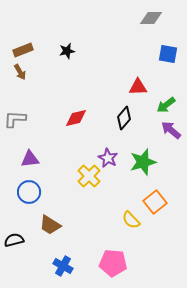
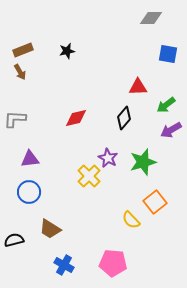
purple arrow: rotated 70 degrees counterclockwise
brown trapezoid: moved 4 px down
blue cross: moved 1 px right, 1 px up
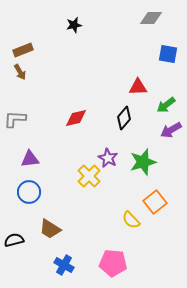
black star: moved 7 px right, 26 px up
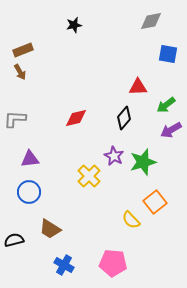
gray diamond: moved 3 px down; rotated 10 degrees counterclockwise
purple star: moved 6 px right, 2 px up
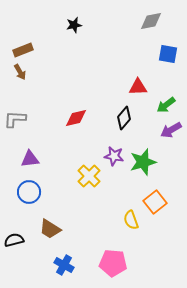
purple star: rotated 18 degrees counterclockwise
yellow semicircle: rotated 24 degrees clockwise
